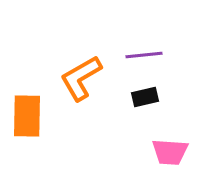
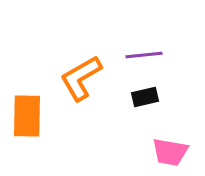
pink trapezoid: rotated 6 degrees clockwise
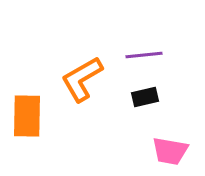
orange L-shape: moved 1 px right, 1 px down
pink trapezoid: moved 1 px up
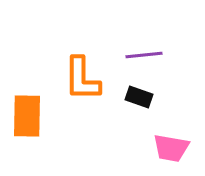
orange L-shape: rotated 60 degrees counterclockwise
black rectangle: moved 6 px left; rotated 32 degrees clockwise
pink trapezoid: moved 1 px right, 3 px up
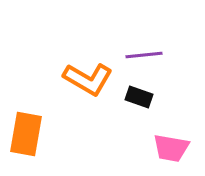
orange L-shape: moved 6 px right; rotated 60 degrees counterclockwise
orange rectangle: moved 1 px left, 18 px down; rotated 9 degrees clockwise
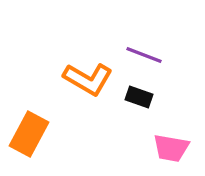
purple line: rotated 27 degrees clockwise
orange rectangle: moved 3 px right; rotated 18 degrees clockwise
